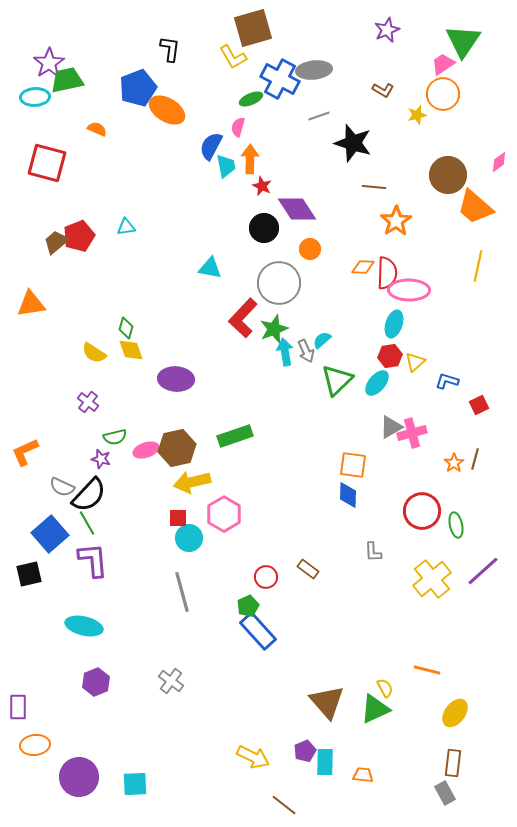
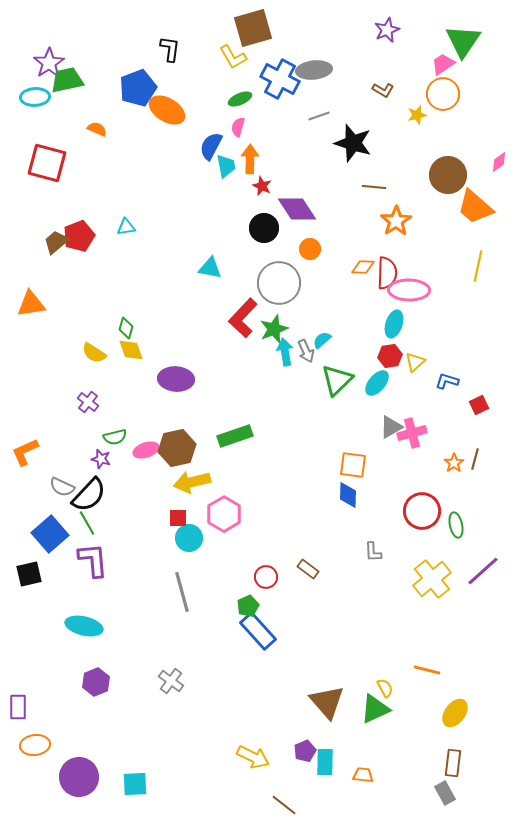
green ellipse at (251, 99): moved 11 px left
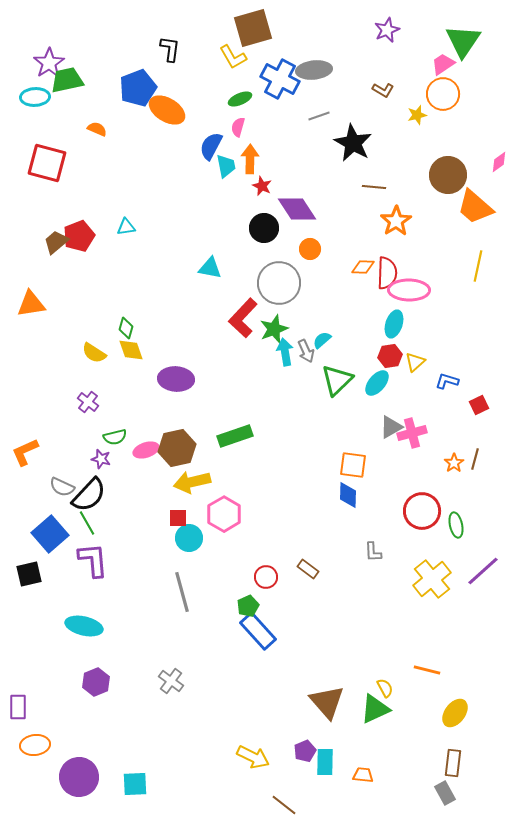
black star at (353, 143): rotated 12 degrees clockwise
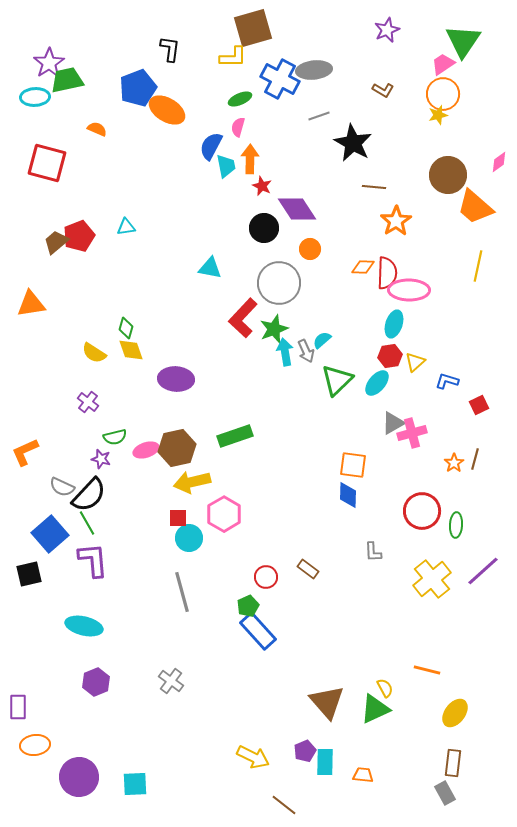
yellow L-shape at (233, 57): rotated 60 degrees counterclockwise
yellow star at (417, 115): moved 21 px right
gray triangle at (391, 427): moved 2 px right, 4 px up
green ellipse at (456, 525): rotated 15 degrees clockwise
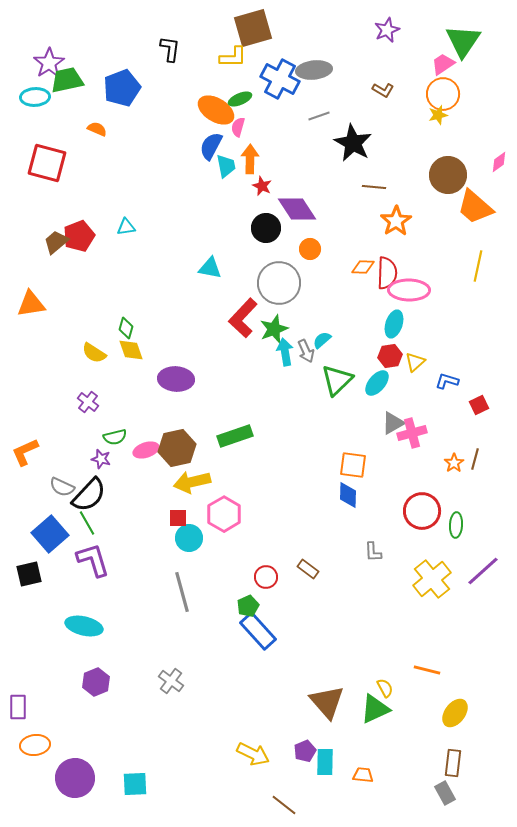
blue pentagon at (138, 88): moved 16 px left
orange ellipse at (167, 110): moved 49 px right
black circle at (264, 228): moved 2 px right
purple L-shape at (93, 560): rotated 12 degrees counterclockwise
yellow arrow at (253, 757): moved 3 px up
purple circle at (79, 777): moved 4 px left, 1 px down
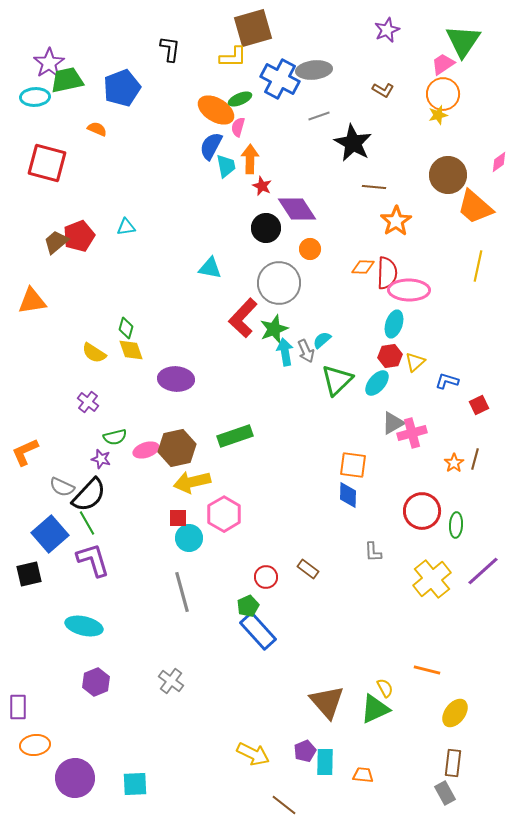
orange triangle at (31, 304): moved 1 px right, 3 px up
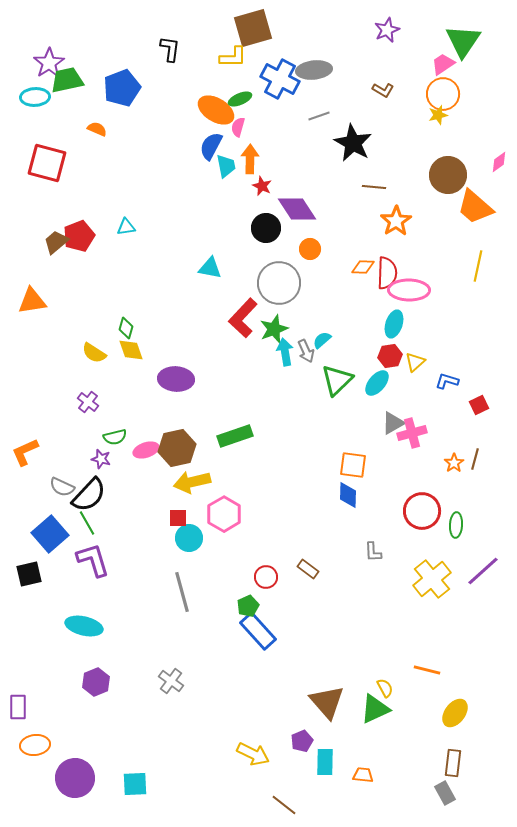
purple pentagon at (305, 751): moved 3 px left, 10 px up
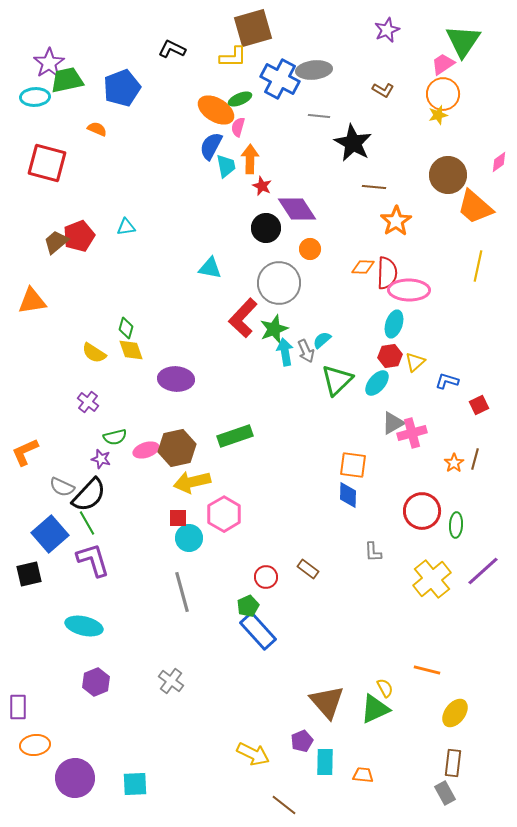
black L-shape at (170, 49): moved 2 px right; rotated 72 degrees counterclockwise
gray line at (319, 116): rotated 25 degrees clockwise
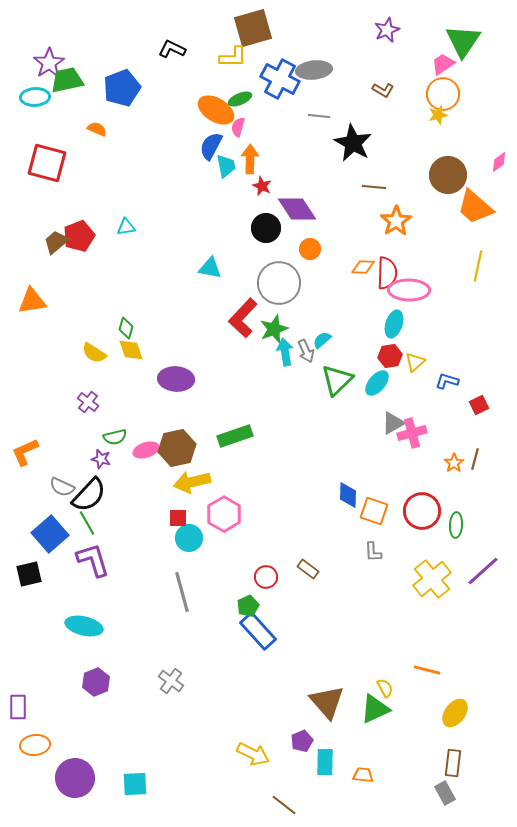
orange square at (353, 465): moved 21 px right, 46 px down; rotated 12 degrees clockwise
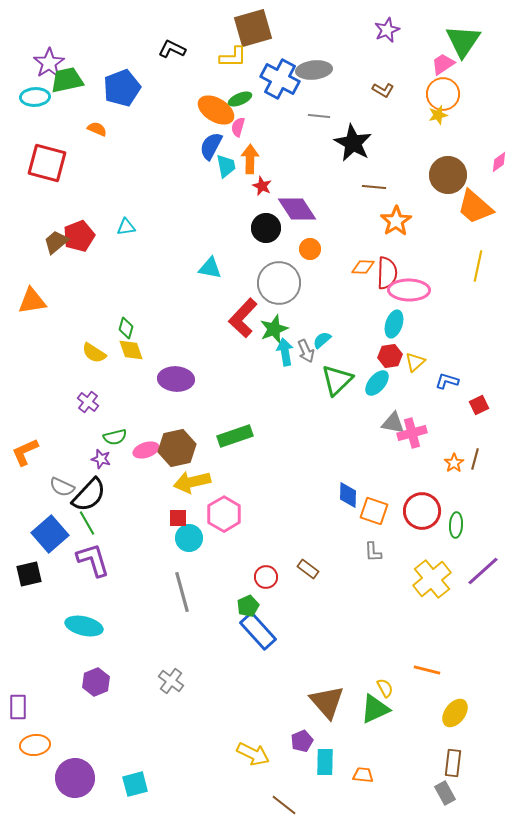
gray triangle at (393, 423): rotated 40 degrees clockwise
cyan square at (135, 784): rotated 12 degrees counterclockwise
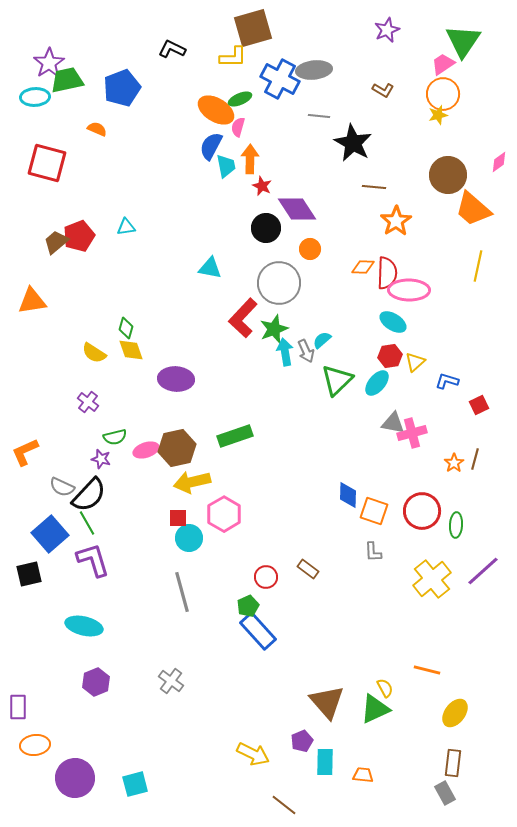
orange trapezoid at (475, 207): moved 2 px left, 2 px down
cyan ellipse at (394, 324): moved 1 px left, 2 px up; rotated 76 degrees counterclockwise
